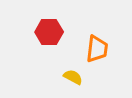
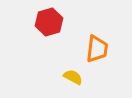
red hexagon: moved 10 px up; rotated 16 degrees counterclockwise
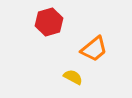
orange trapezoid: moved 3 px left; rotated 44 degrees clockwise
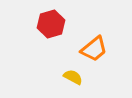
red hexagon: moved 2 px right, 2 px down
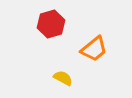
yellow semicircle: moved 10 px left, 1 px down
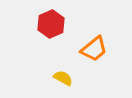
red hexagon: rotated 8 degrees counterclockwise
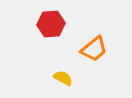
red hexagon: rotated 20 degrees clockwise
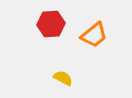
orange trapezoid: moved 14 px up
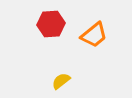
yellow semicircle: moved 2 px left, 3 px down; rotated 66 degrees counterclockwise
